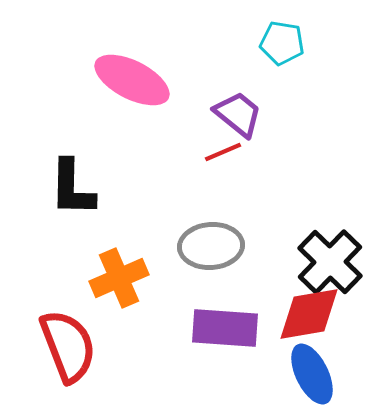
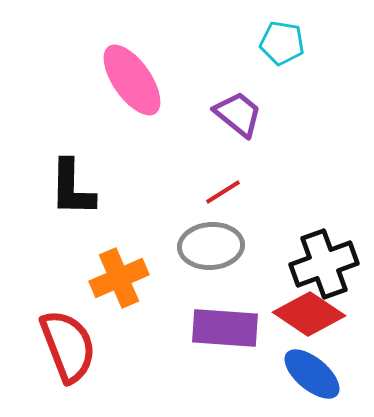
pink ellipse: rotated 28 degrees clockwise
red line: moved 40 px down; rotated 9 degrees counterclockwise
black cross: moved 6 px left, 2 px down; rotated 26 degrees clockwise
red diamond: rotated 44 degrees clockwise
blue ellipse: rotated 24 degrees counterclockwise
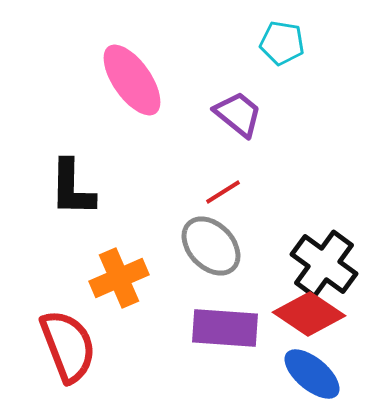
gray ellipse: rotated 50 degrees clockwise
black cross: rotated 34 degrees counterclockwise
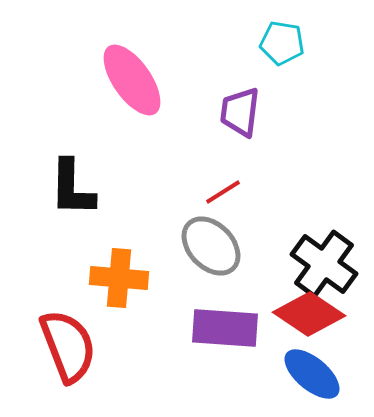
purple trapezoid: moved 2 px right, 2 px up; rotated 122 degrees counterclockwise
orange cross: rotated 28 degrees clockwise
